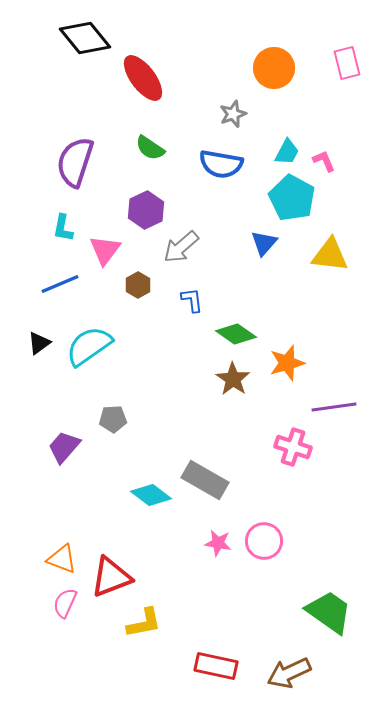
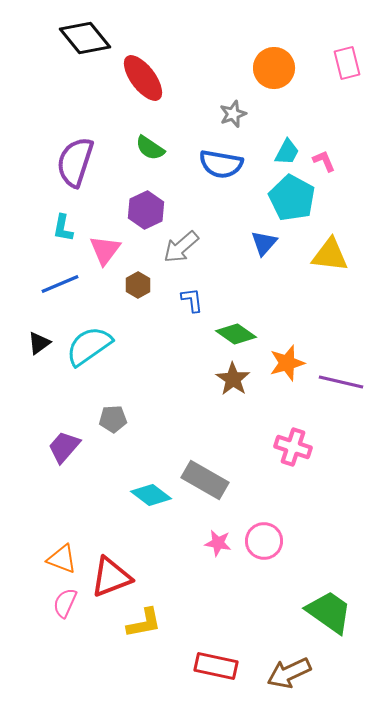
purple line: moved 7 px right, 25 px up; rotated 21 degrees clockwise
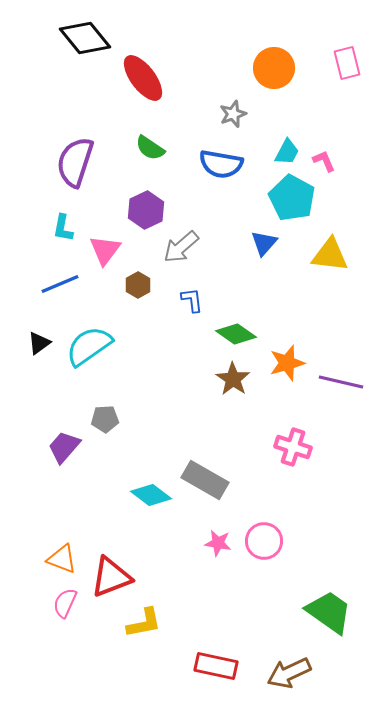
gray pentagon: moved 8 px left
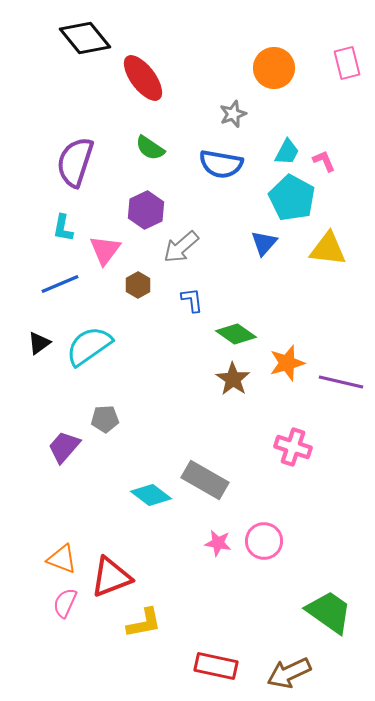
yellow triangle: moved 2 px left, 6 px up
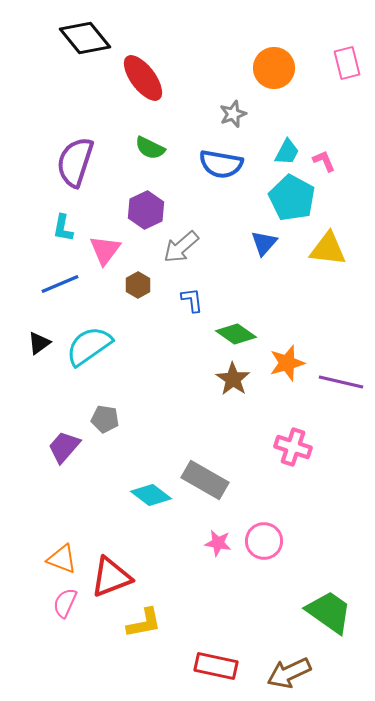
green semicircle: rotated 8 degrees counterclockwise
gray pentagon: rotated 12 degrees clockwise
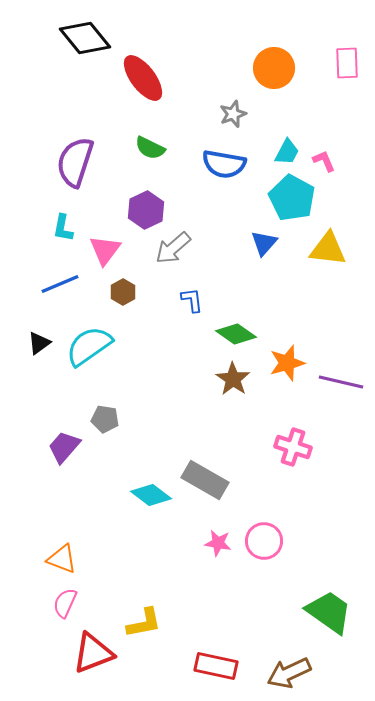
pink rectangle: rotated 12 degrees clockwise
blue semicircle: moved 3 px right
gray arrow: moved 8 px left, 1 px down
brown hexagon: moved 15 px left, 7 px down
red triangle: moved 18 px left, 76 px down
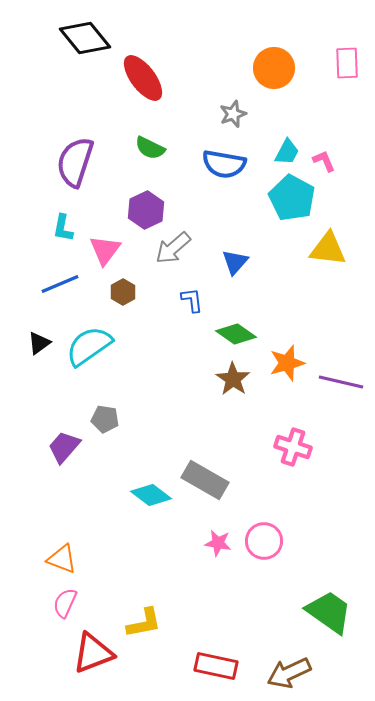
blue triangle: moved 29 px left, 19 px down
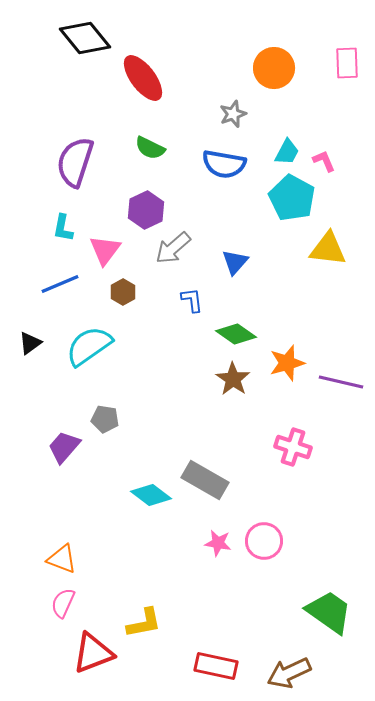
black triangle: moved 9 px left
pink semicircle: moved 2 px left
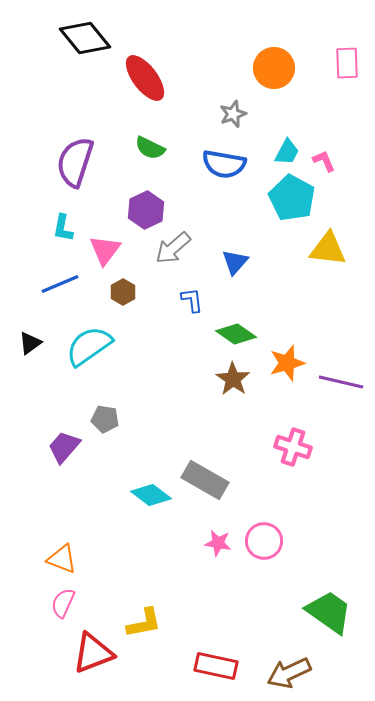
red ellipse: moved 2 px right
